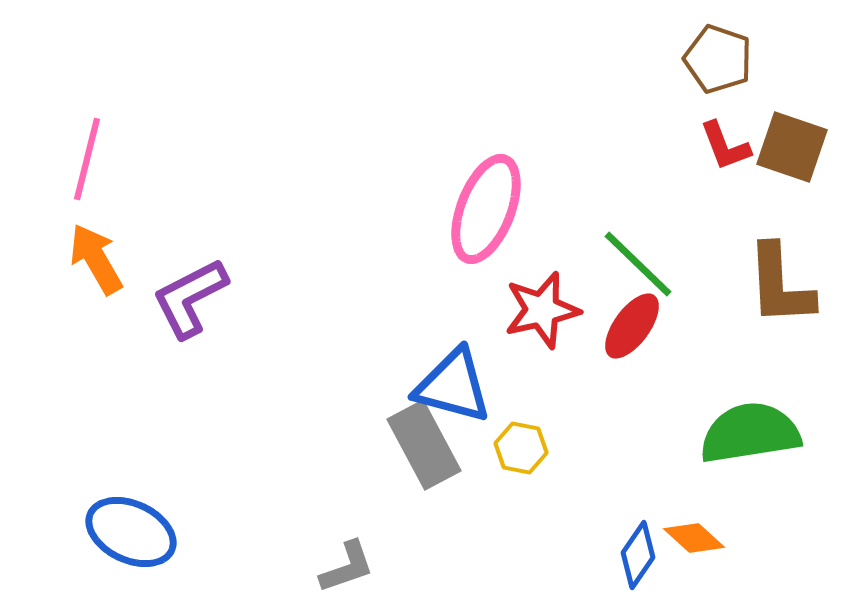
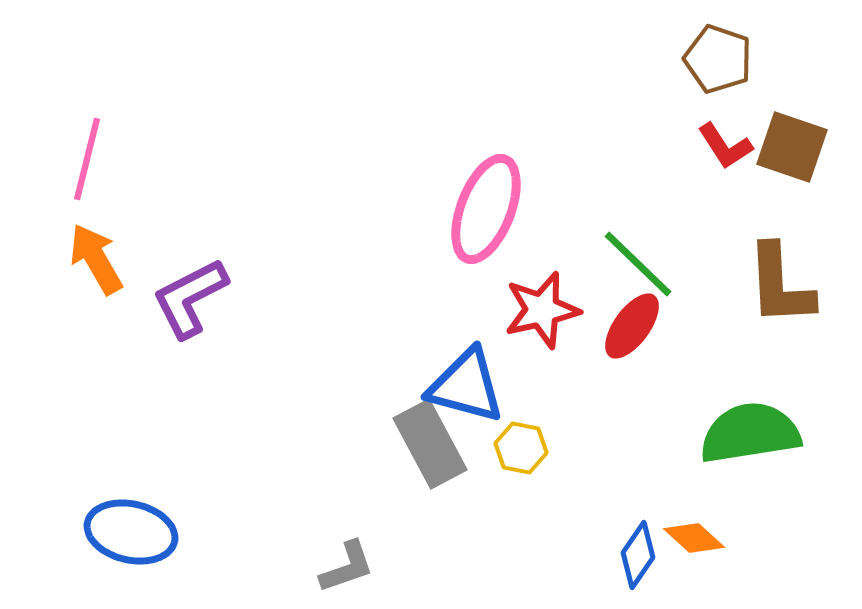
red L-shape: rotated 12 degrees counterclockwise
blue triangle: moved 13 px right
gray rectangle: moved 6 px right, 1 px up
blue ellipse: rotated 12 degrees counterclockwise
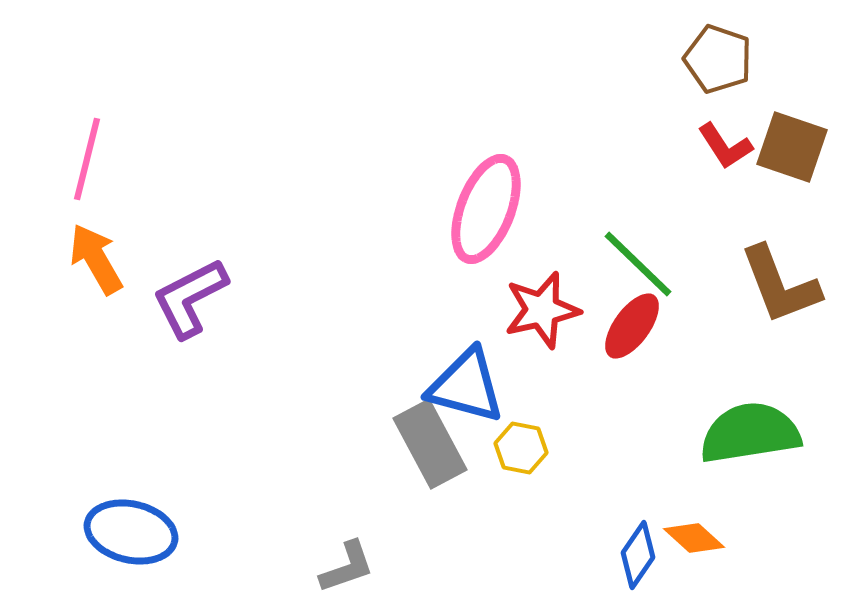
brown L-shape: rotated 18 degrees counterclockwise
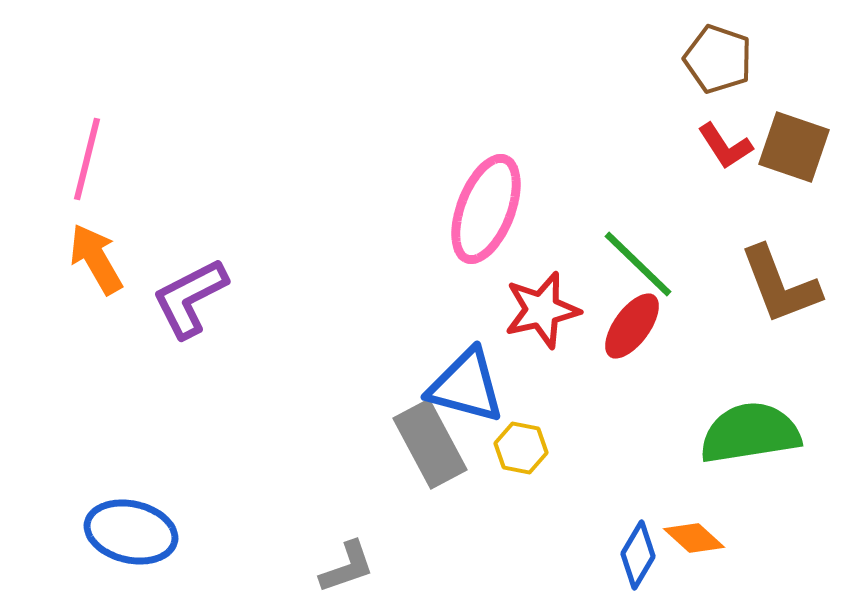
brown square: moved 2 px right
blue diamond: rotated 4 degrees counterclockwise
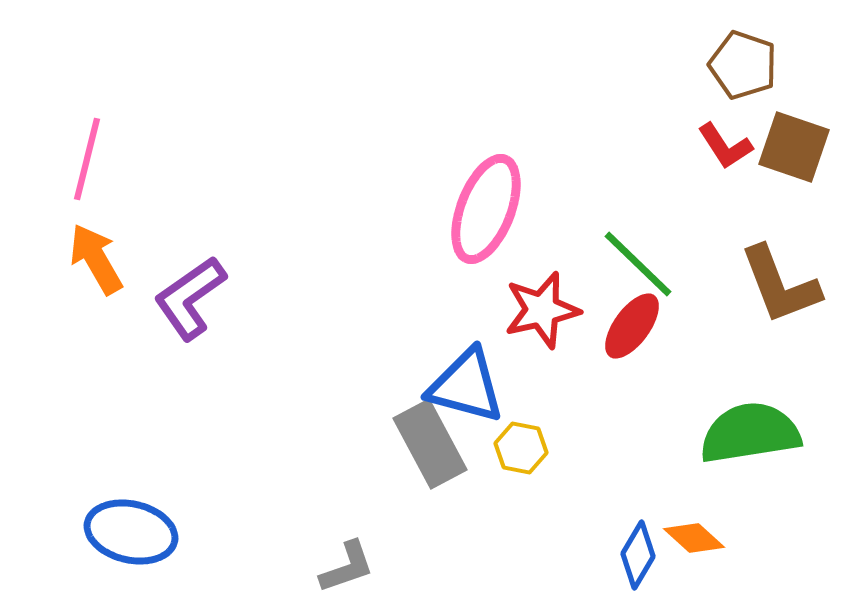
brown pentagon: moved 25 px right, 6 px down
purple L-shape: rotated 8 degrees counterclockwise
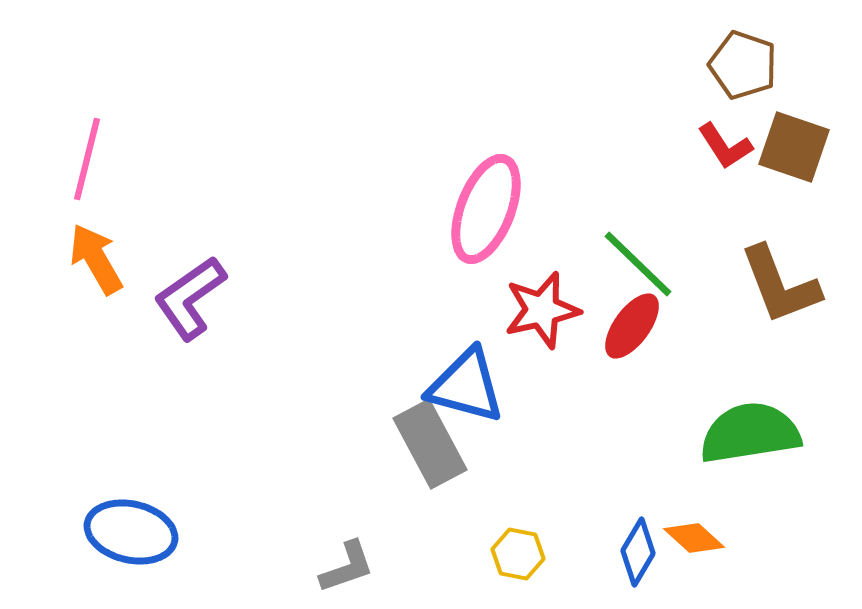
yellow hexagon: moved 3 px left, 106 px down
blue diamond: moved 3 px up
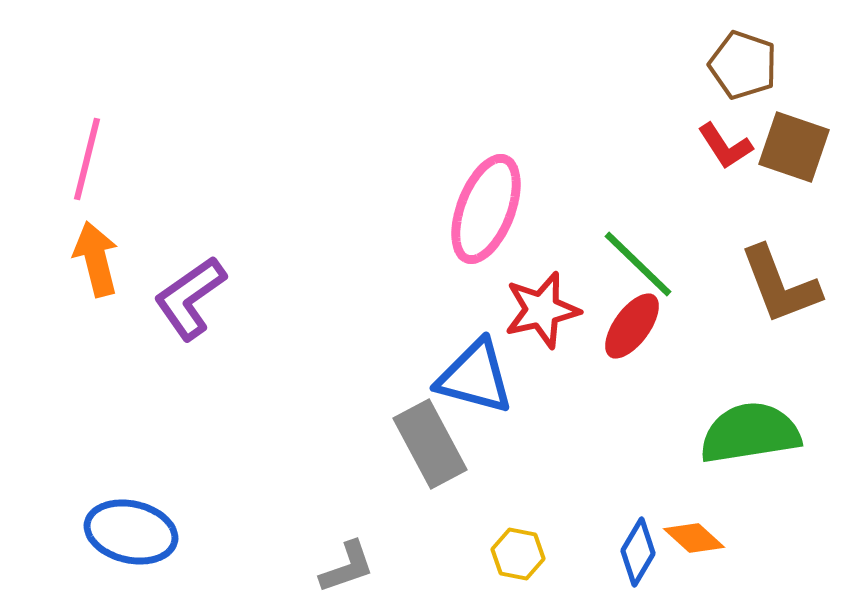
orange arrow: rotated 16 degrees clockwise
blue triangle: moved 9 px right, 9 px up
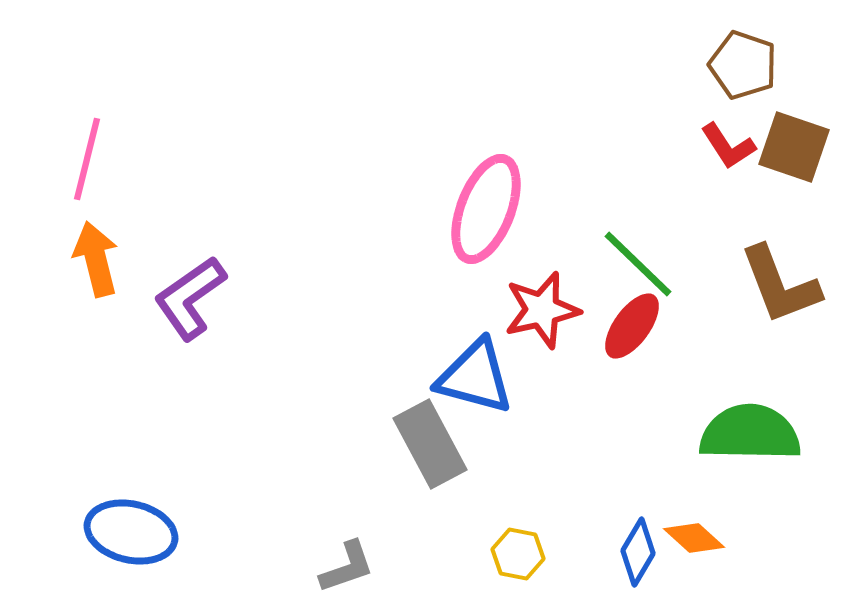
red L-shape: moved 3 px right
green semicircle: rotated 10 degrees clockwise
